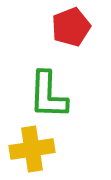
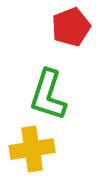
green L-shape: rotated 16 degrees clockwise
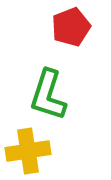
yellow cross: moved 4 px left, 2 px down
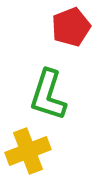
yellow cross: rotated 12 degrees counterclockwise
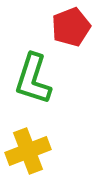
green L-shape: moved 15 px left, 16 px up
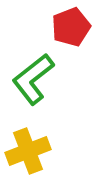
green L-shape: rotated 34 degrees clockwise
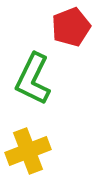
green L-shape: rotated 26 degrees counterclockwise
